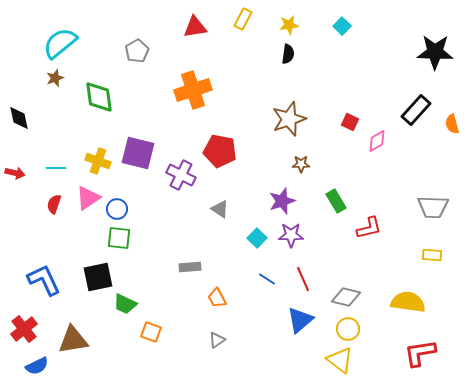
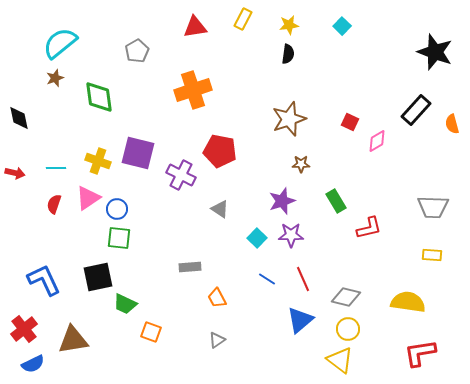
black star at (435, 52): rotated 18 degrees clockwise
blue semicircle at (37, 366): moved 4 px left, 2 px up
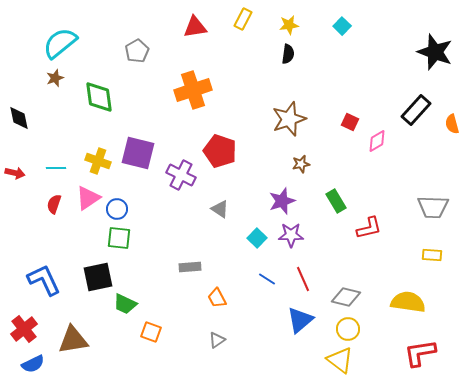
red pentagon at (220, 151): rotated 8 degrees clockwise
brown star at (301, 164): rotated 12 degrees counterclockwise
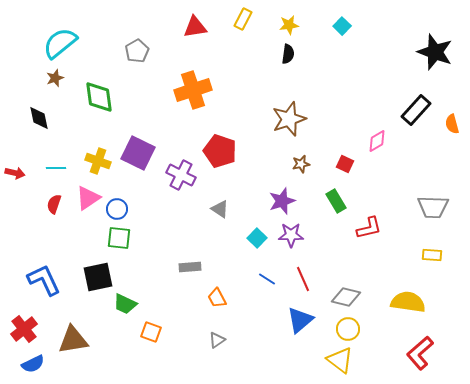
black diamond at (19, 118): moved 20 px right
red square at (350, 122): moved 5 px left, 42 px down
purple square at (138, 153): rotated 12 degrees clockwise
red L-shape at (420, 353): rotated 32 degrees counterclockwise
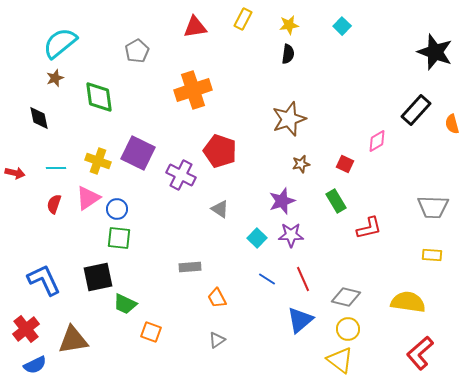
red cross at (24, 329): moved 2 px right
blue semicircle at (33, 364): moved 2 px right, 1 px down
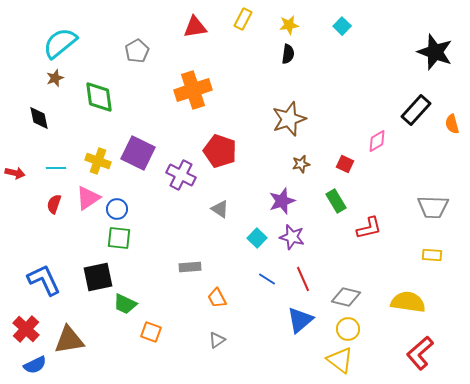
purple star at (291, 235): moved 1 px right, 2 px down; rotated 15 degrees clockwise
red cross at (26, 329): rotated 8 degrees counterclockwise
brown triangle at (73, 340): moved 4 px left
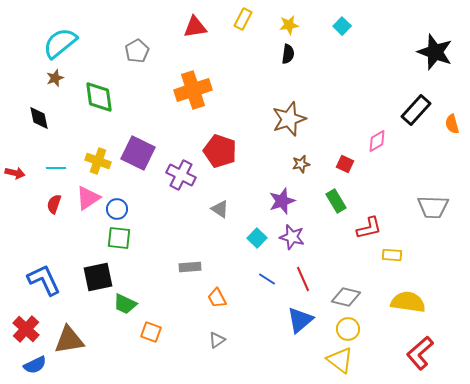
yellow rectangle at (432, 255): moved 40 px left
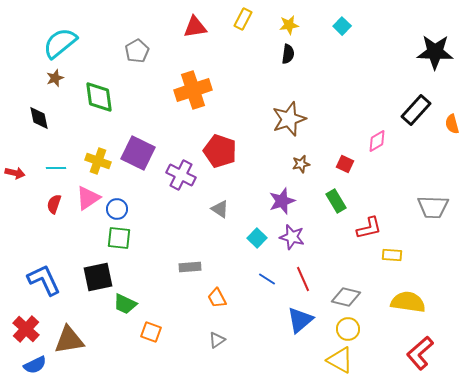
black star at (435, 52): rotated 18 degrees counterclockwise
yellow triangle at (340, 360): rotated 8 degrees counterclockwise
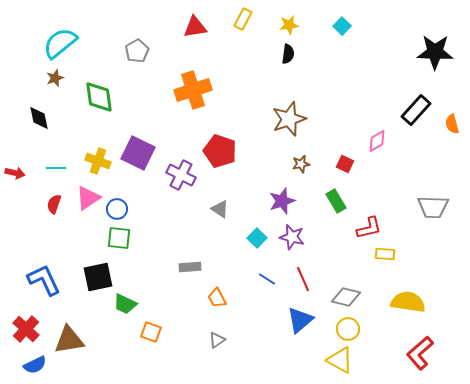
yellow rectangle at (392, 255): moved 7 px left, 1 px up
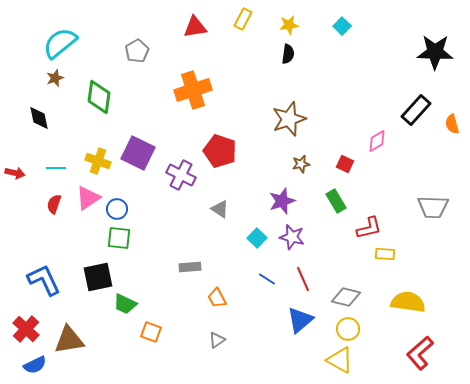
green diamond at (99, 97): rotated 16 degrees clockwise
